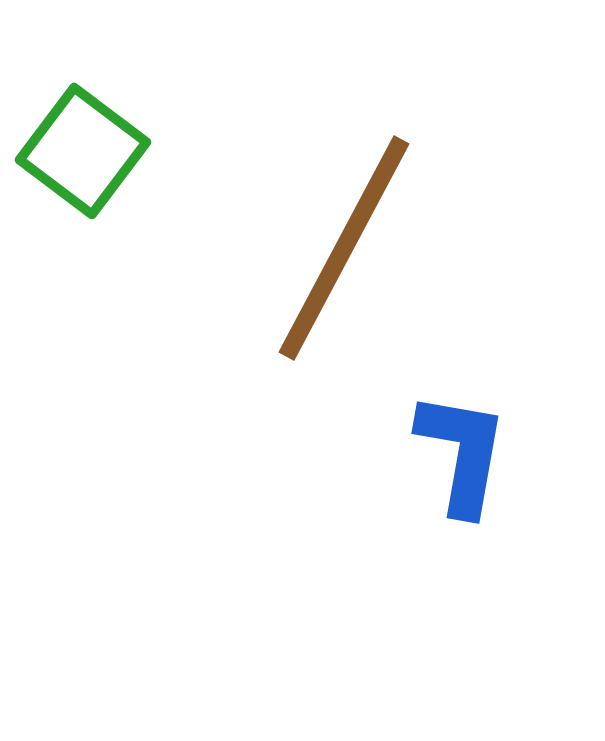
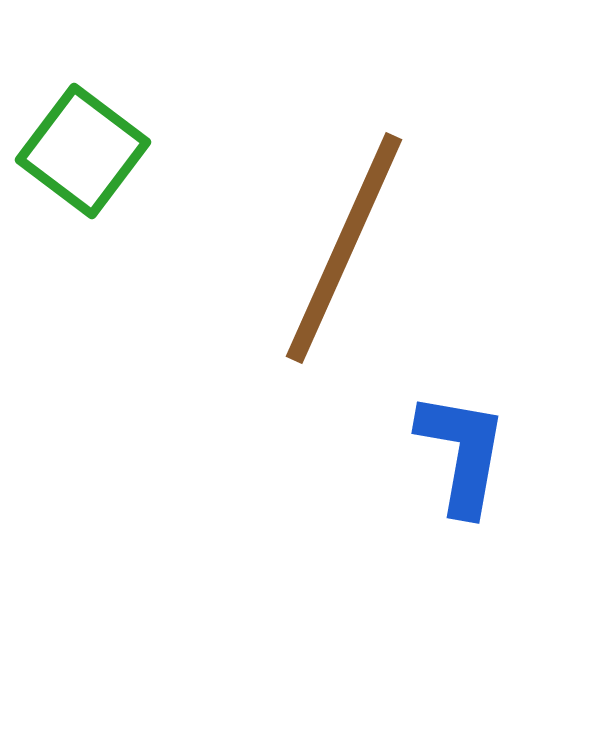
brown line: rotated 4 degrees counterclockwise
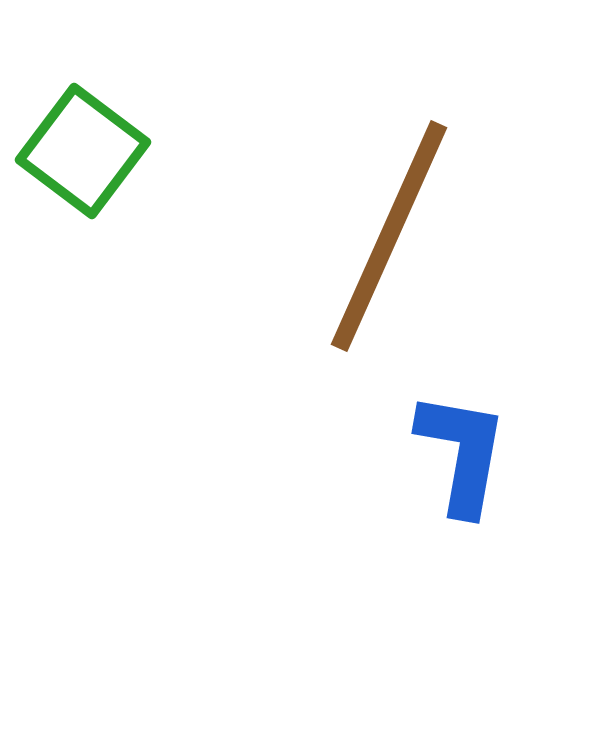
brown line: moved 45 px right, 12 px up
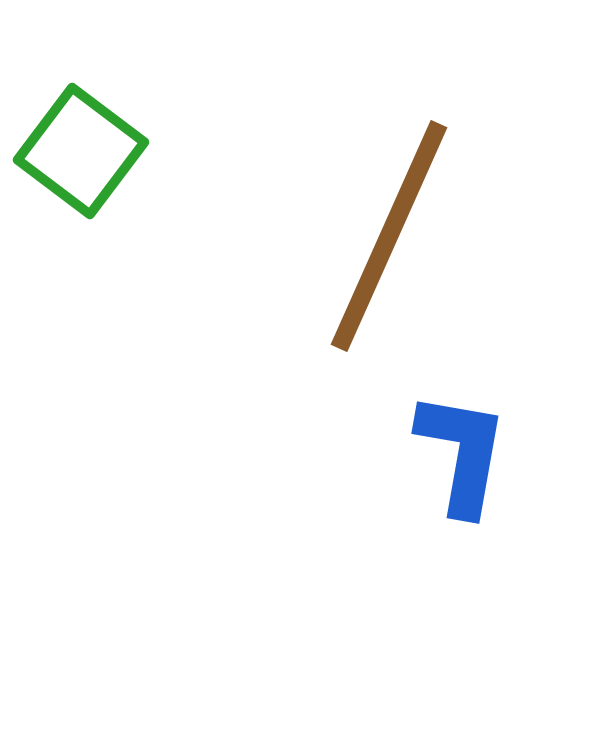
green square: moved 2 px left
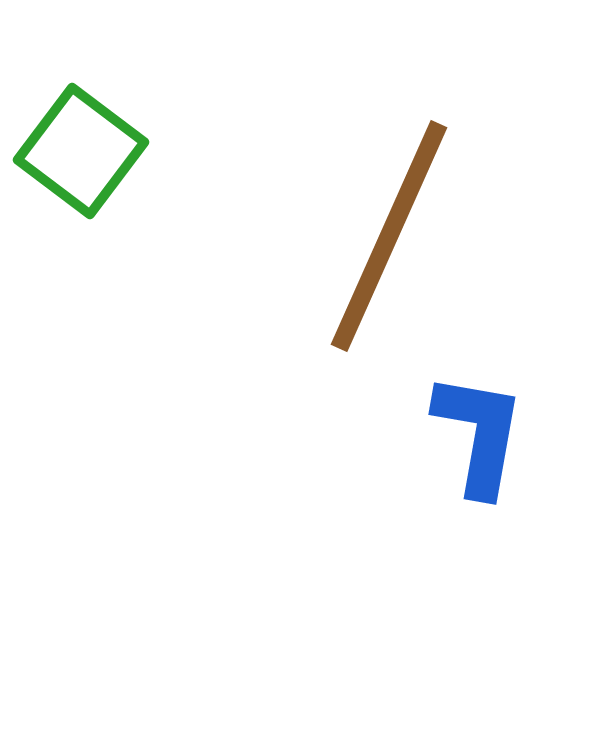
blue L-shape: moved 17 px right, 19 px up
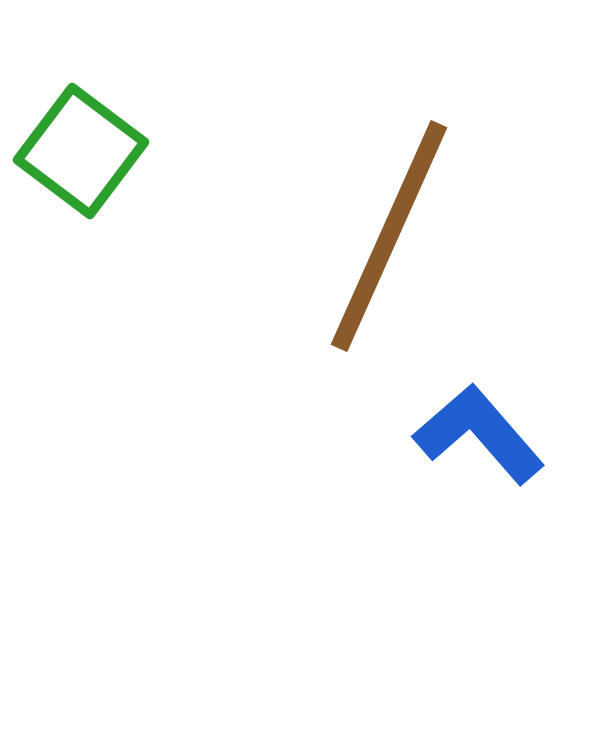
blue L-shape: rotated 51 degrees counterclockwise
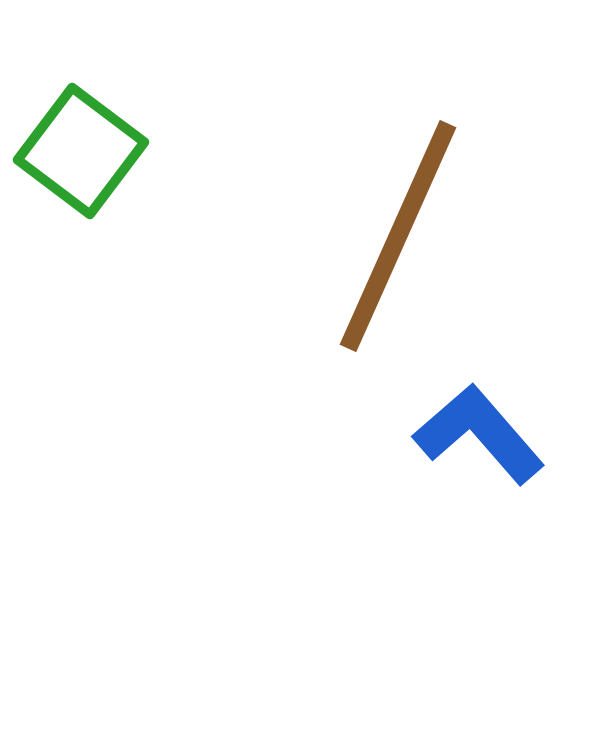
brown line: moved 9 px right
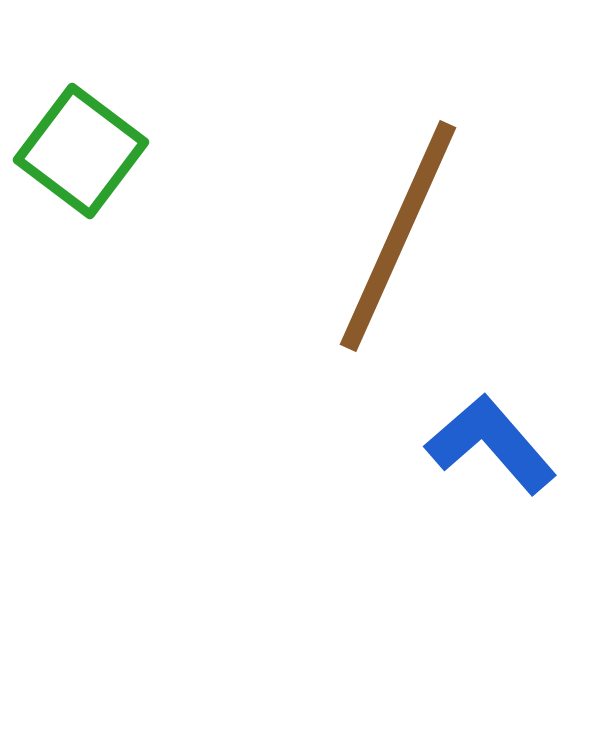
blue L-shape: moved 12 px right, 10 px down
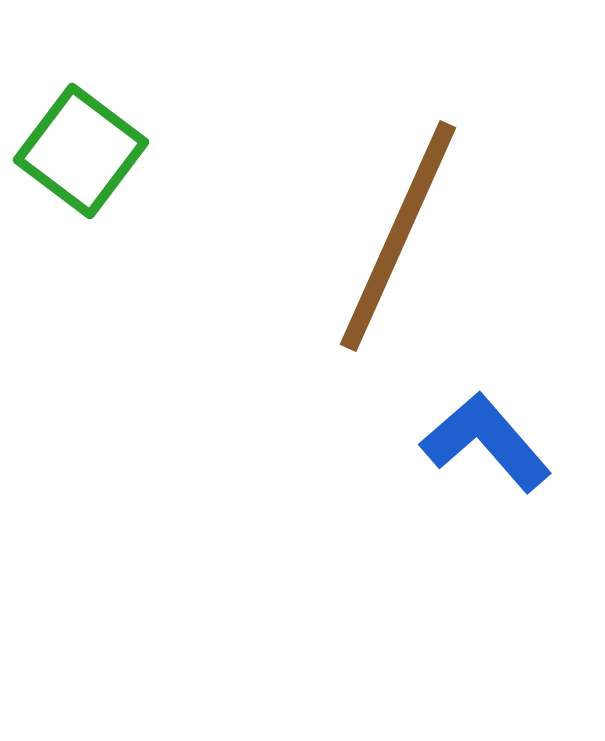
blue L-shape: moved 5 px left, 2 px up
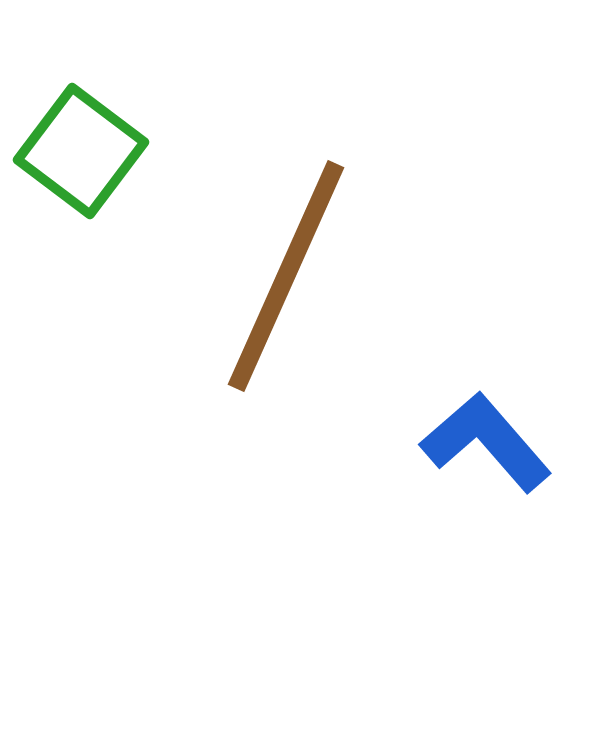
brown line: moved 112 px left, 40 px down
